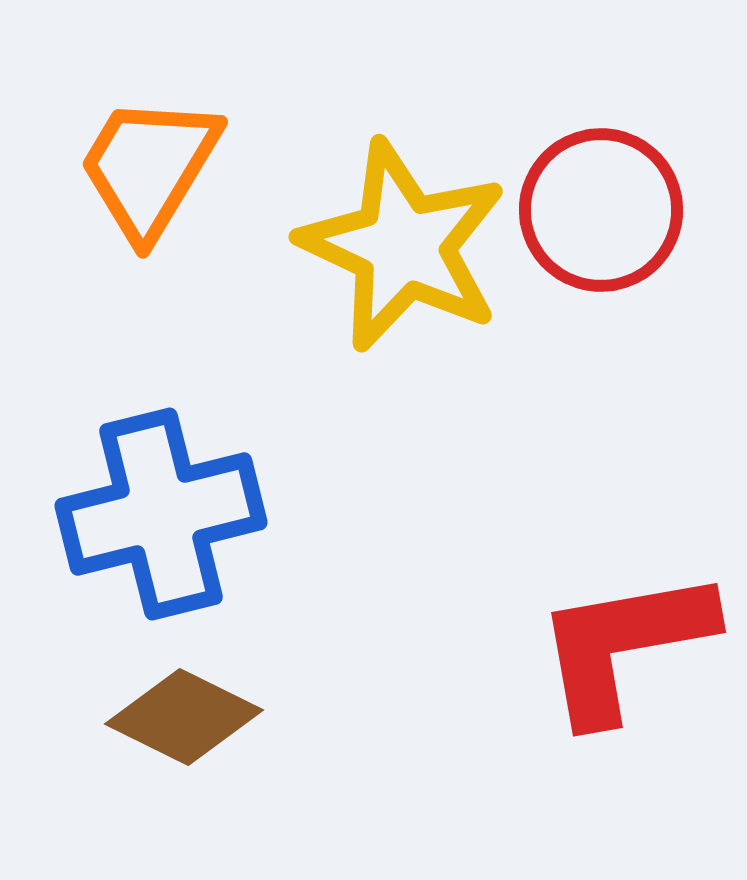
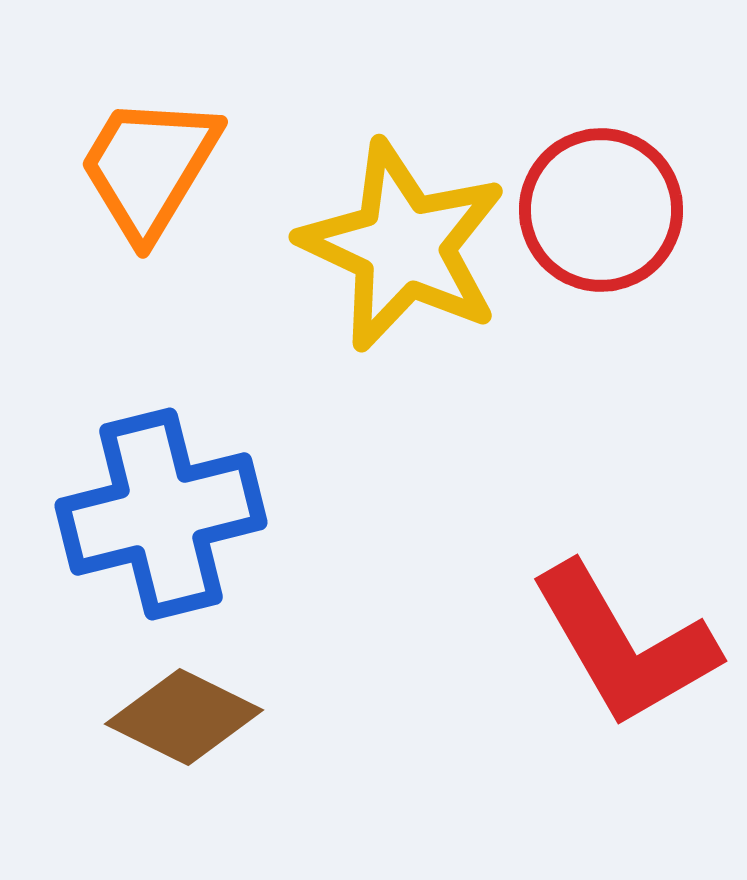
red L-shape: rotated 110 degrees counterclockwise
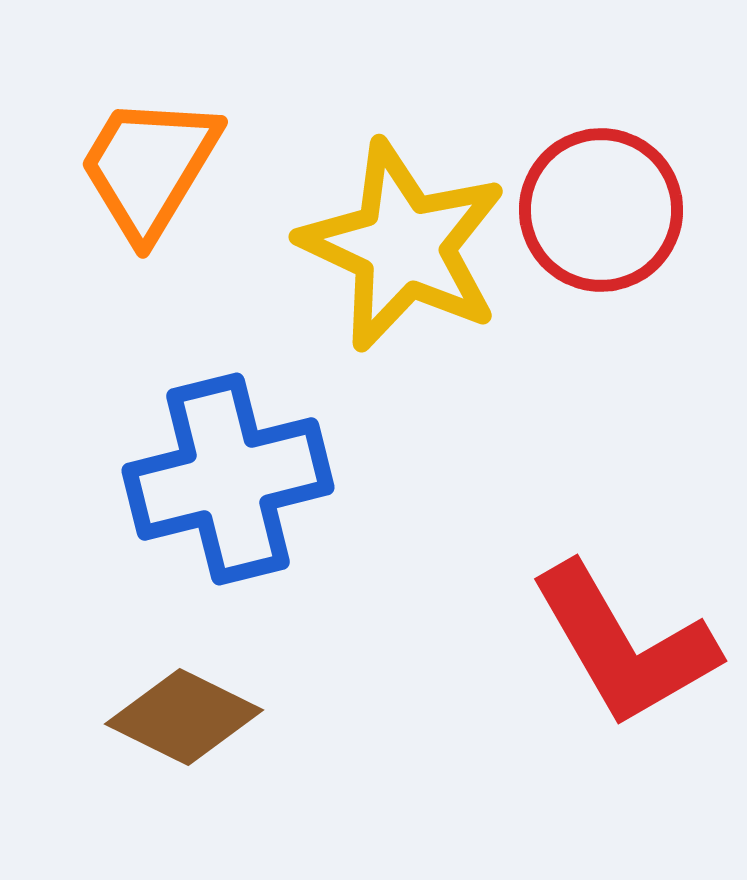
blue cross: moved 67 px right, 35 px up
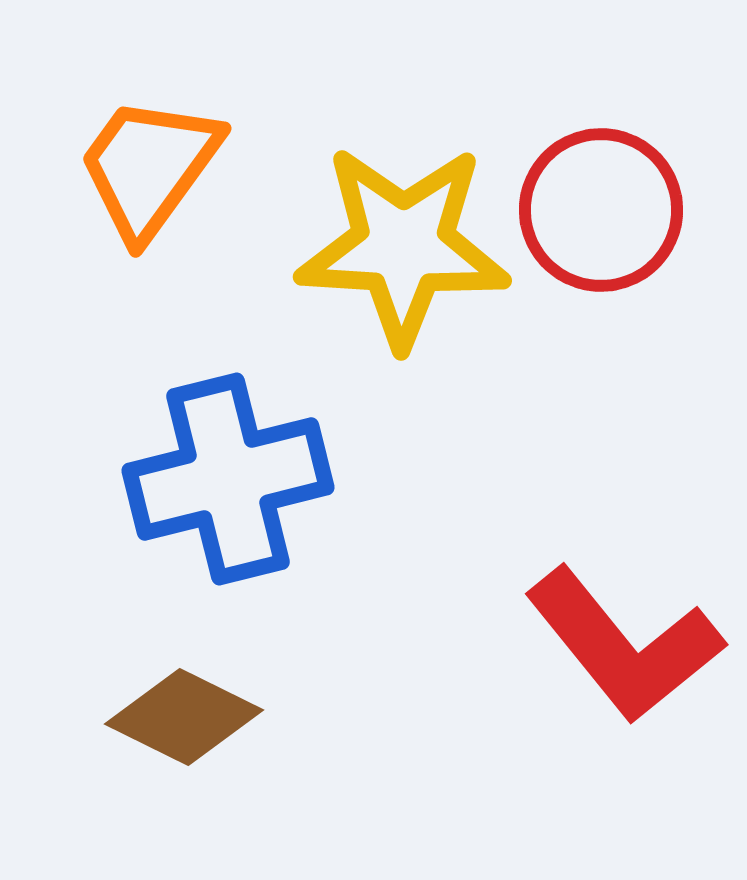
orange trapezoid: rotated 5 degrees clockwise
yellow star: rotated 22 degrees counterclockwise
red L-shape: rotated 9 degrees counterclockwise
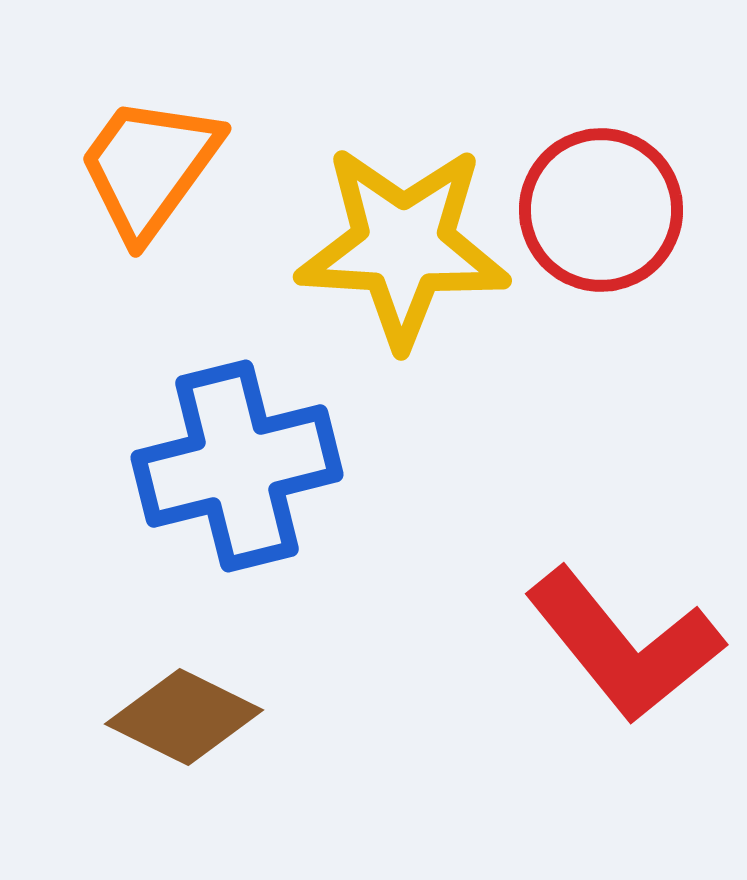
blue cross: moved 9 px right, 13 px up
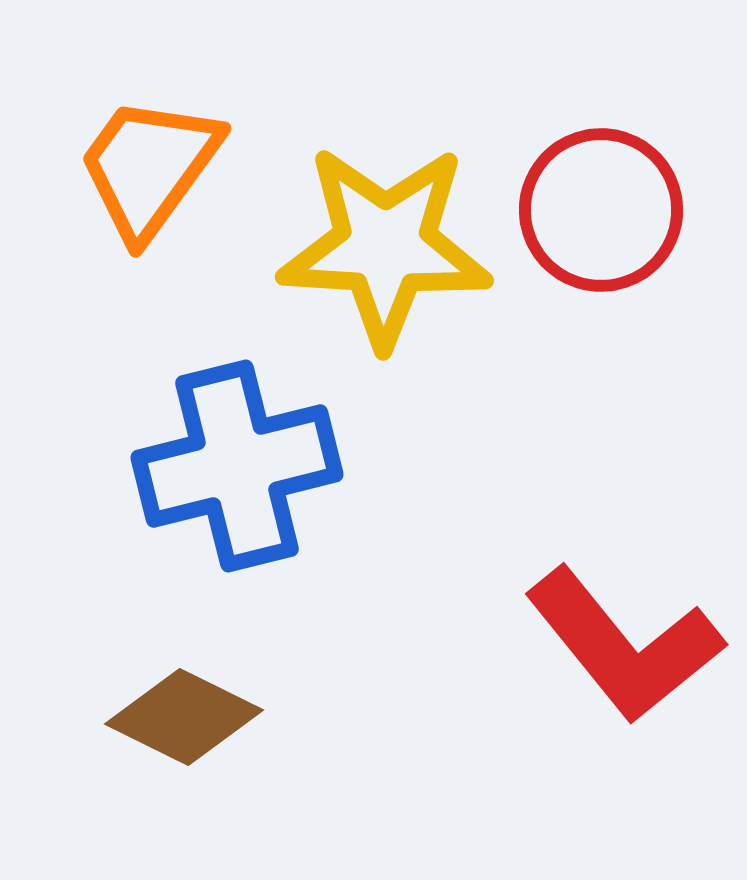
yellow star: moved 18 px left
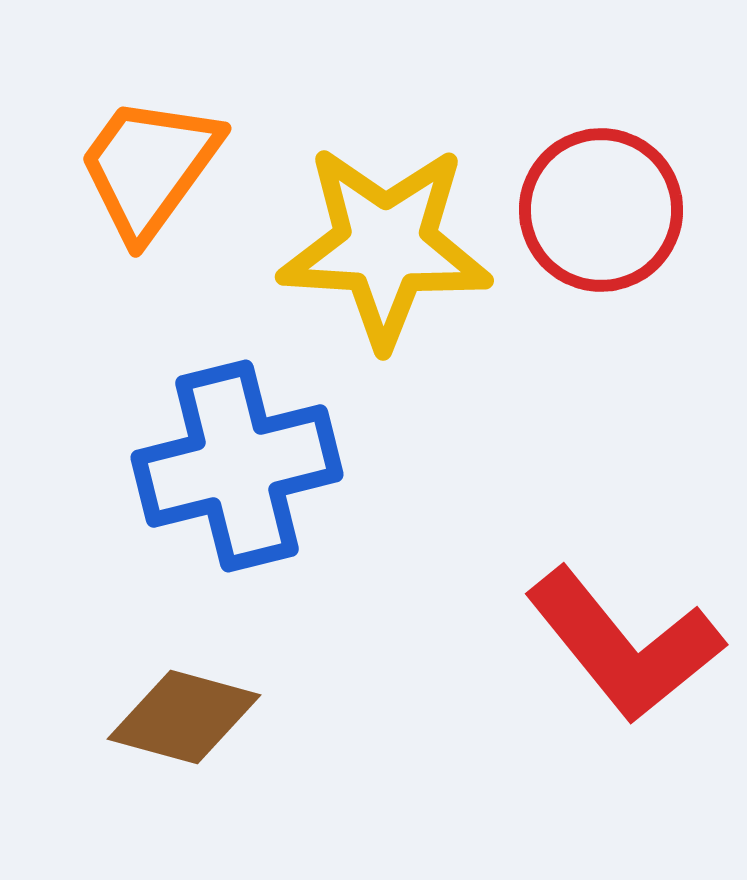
brown diamond: rotated 11 degrees counterclockwise
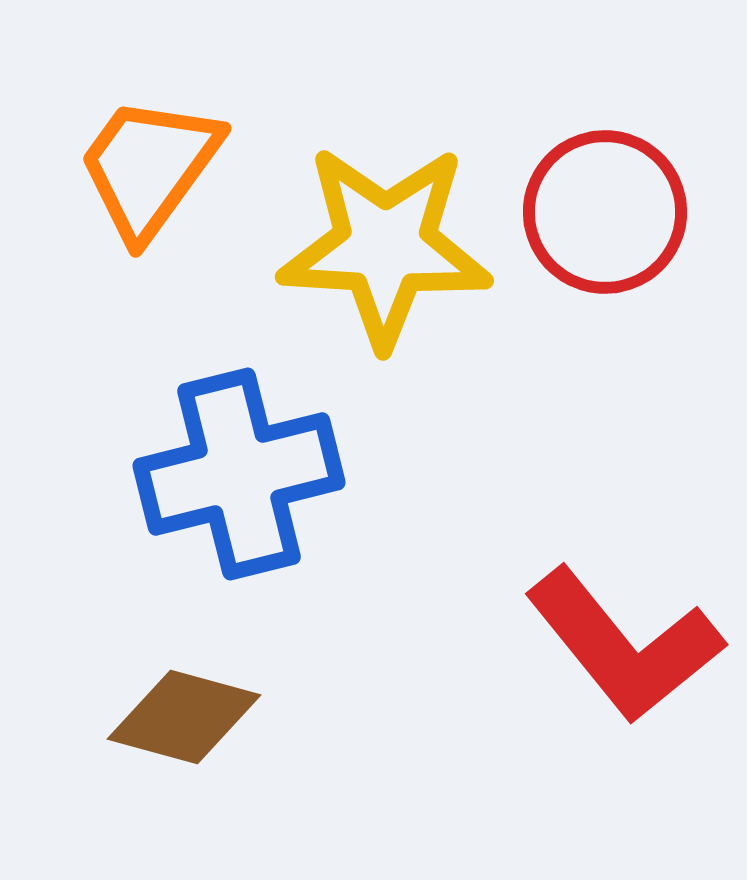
red circle: moved 4 px right, 2 px down
blue cross: moved 2 px right, 8 px down
